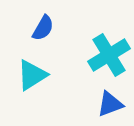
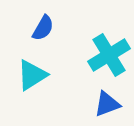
blue triangle: moved 3 px left
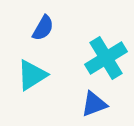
cyan cross: moved 3 px left, 3 px down
blue triangle: moved 13 px left
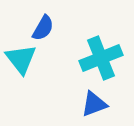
cyan cross: moved 5 px left; rotated 9 degrees clockwise
cyan triangle: moved 11 px left, 16 px up; rotated 36 degrees counterclockwise
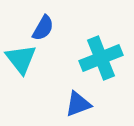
blue triangle: moved 16 px left
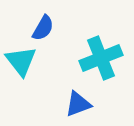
cyan triangle: moved 2 px down
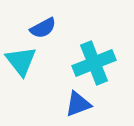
blue semicircle: rotated 32 degrees clockwise
cyan cross: moved 7 px left, 5 px down
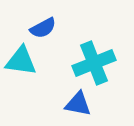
cyan triangle: rotated 44 degrees counterclockwise
blue triangle: rotated 32 degrees clockwise
